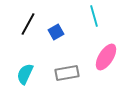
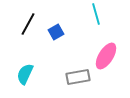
cyan line: moved 2 px right, 2 px up
pink ellipse: moved 1 px up
gray rectangle: moved 11 px right, 4 px down
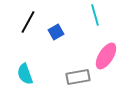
cyan line: moved 1 px left, 1 px down
black line: moved 2 px up
cyan semicircle: rotated 45 degrees counterclockwise
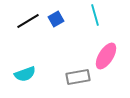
black line: moved 1 px up; rotated 30 degrees clockwise
blue square: moved 13 px up
cyan semicircle: rotated 90 degrees counterclockwise
